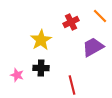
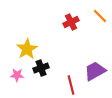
yellow star: moved 14 px left, 9 px down
purple trapezoid: moved 2 px right, 24 px down
black cross: rotated 21 degrees counterclockwise
pink star: rotated 16 degrees counterclockwise
red line: moved 1 px left
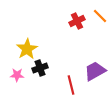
red cross: moved 6 px right, 1 px up
black cross: moved 1 px left
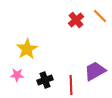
red cross: moved 1 px left, 1 px up; rotated 14 degrees counterclockwise
black cross: moved 5 px right, 12 px down
red line: rotated 12 degrees clockwise
